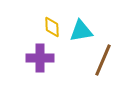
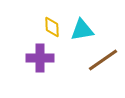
cyan triangle: moved 1 px right, 1 px up
brown line: rotated 32 degrees clockwise
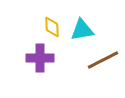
brown line: rotated 8 degrees clockwise
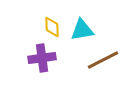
purple cross: moved 2 px right; rotated 8 degrees counterclockwise
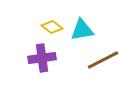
yellow diamond: rotated 50 degrees counterclockwise
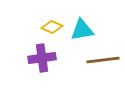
yellow diamond: rotated 15 degrees counterclockwise
brown line: rotated 20 degrees clockwise
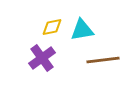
yellow diamond: rotated 35 degrees counterclockwise
purple cross: rotated 28 degrees counterclockwise
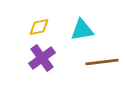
yellow diamond: moved 13 px left
brown line: moved 1 px left, 2 px down
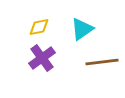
cyan triangle: moved 1 px up; rotated 25 degrees counterclockwise
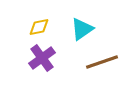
brown line: rotated 12 degrees counterclockwise
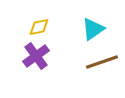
cyan triangle: moved 11 px right
purple cross: moved 6 px left, 2 px up
